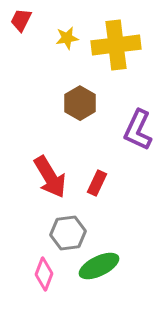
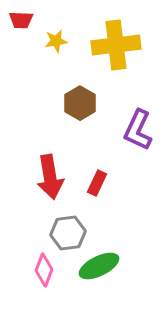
red trapezoid: rotated 115 degrees counterclockwise
yellow star: moved 11 px left, 3 px down
red arrow: rotated 21 degrees clockwise
pink diamond: moved 4 px up
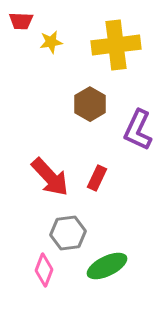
red trapezoid: moved 1 px down
yellow star: moved 5 px left, 1 px down
brown hexagon: moved 10 px right, 1 px down
red arrow: rotated 33 degrees counterclockwise
red rectangle: moved 5 px up
green ellipse: moved 8 px right
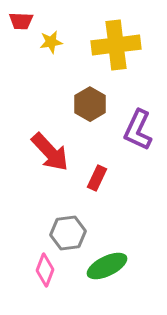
red arrow: moved 25 px up
pink diamond: moved 1 px right
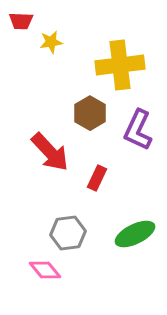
yellow cross: moved 4 px right, 20 px down
brown hexagon: moved 9 px down
green ellipse: moved 28 px right, 32 px up
pink diamond: rotated 60 degrees counterclockwise
